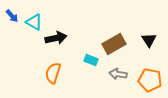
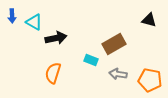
blue arrow: rotated 40 degrees clockwise
black triangle: moved 20 px up; rotated 42 degrees counterclockwise
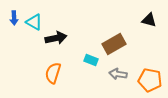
blue arrow: moved 2 px right, 2 px down
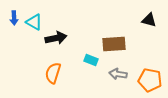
brown rectangle: rotated 25 degrees clockwise
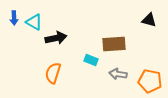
orange pentagon: moved 1 px down
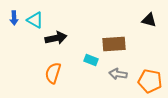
cyan triangle: moved 1 px right, 2 px up
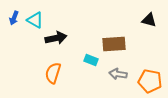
blue arrow: rotated 24 degrees clockwise
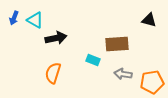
brown rectangle: moved 3 px right
cyan rectangle: moved 2 px right
gray arrow: moved 5 px right
orange pentagon: moved 2 px right, 1 px down; rotated 20 degrees counterclockwise
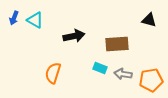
black arrow: moved 18 px right, 2 px up
cyan rectangle: moved 7 px right, 8 px down
orange pentagon: moved 1 px left, 2 px up
